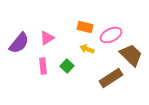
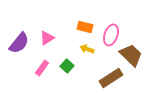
pink ellipse: rotated 45 degrees counterclockwise
pink rectangle: moved 1 px left, 2 px down; rotated 42 degrees clockwise
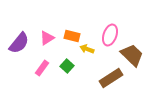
orange rectangle: moved 13 px left, 9 px down
pink ellipse: moved 1 px left
brown trapezoid: moved 1 px right
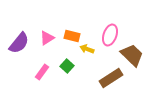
pink rectangle: moved 4 px down
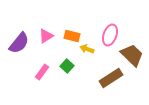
pink triangle: moved 1 px left, 2 px up
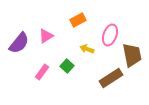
orange rectangle: moved 6 px right, 16 px up; rotated 42 degrees counterclockwise
brown trapezoid: rotated 35 degrees clockwise
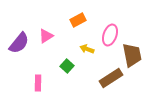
pink rectangle: moved 4 px left, 11 px down; rotated 35 degrees counterclockwise
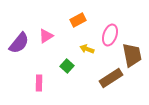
pink rectangle: moved 1 px right
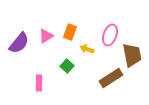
orange rectangle: moved 8 px left, 12 px down; rotated 42 degrees counterclockwise
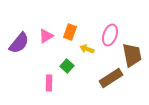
pink rectangle: moved 10 px right
